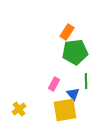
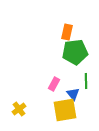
orange rectangle: rotated 21 degrees counterclockwise
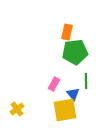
yellow cross: moved 2 px left
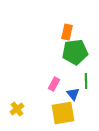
yellow square: moved 2 px left, 3 px down
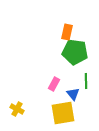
green pentagon: rotated 15 degrees clockwise
yellow cross: rotated 24 degrees counterclockwise
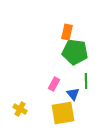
yellow cross: moved 3 px right
